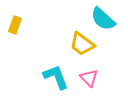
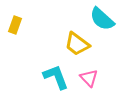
cyan semicircle: moved 1 px left
yellow trapezoid: moved 5 px left
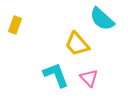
yellow trapezoid: rotated 12 degrees clockwise
cyan L-shape: moved 2 px up
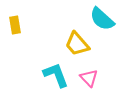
yellow rectangle: rotated 30 degrees counterclockwise
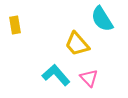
cyan semicircle: rotated 16 degrees clockwise
cyan L-shape: rotated 20 degrees counterclockwise
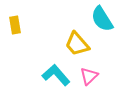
pink triangle: moved 2 px up; rotated 30 degrees clockwise
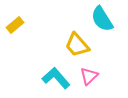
yellow rectangle: rotated 60 degrees clockwise
yellow trapezoid: moved 1 px down
cyan L-shape: moved 3 px down
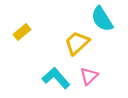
yellow rectangle: moved 7 px right, 7 px down
yellow trapezoid: moved 2 px up; rotated 88 degrees clockwise
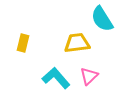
yellow rectangle: moved 1 px right, 11 px down; rotated 36 degrees counterclockwise
yellow trapezoid: rotated 36 degrees clockwise
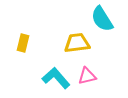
pink triangle: moved 2 px left; rotated 30 degrees clockwise
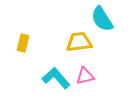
yellow trapezoid: moved 2 px right, 1 px up
pink triangle: moved 2 px left
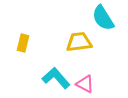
cyan semicircle: moved 1 px right, 1 px up
pink triangle: moved 8 px down; rotated 42 degrees clockwise
